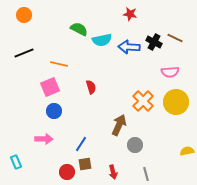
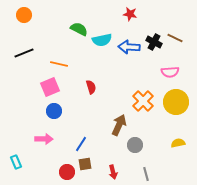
yellow semicircle: moved 9 px left, 8 px up
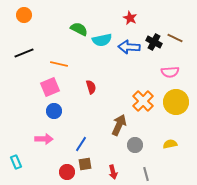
red star: moved 4 px down; rotated 16 degrees clockwise
yellow semicircle: moved 8 px left, 1 px down
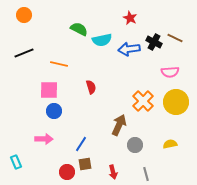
blue arrow: moved 2 px down; rotated 10 degrees counterclockwise
pink square: moved 1 px left, 3 px down; rotated 24 degrees clockwise
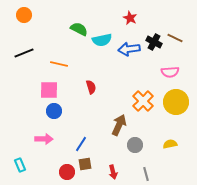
cyan rectangle: moved 4 px right, 3 px down
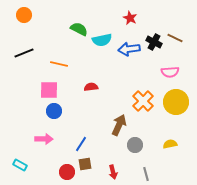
red semicircle: rotated 80 degrees counterclockwise
cyan rectangle: rotated 40 degrees counterclockwise
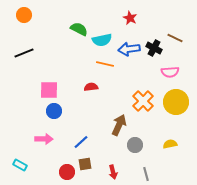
black cross: moved 6 px down
orange line: moved 46 px right
blue line: moved 2 px up; rotated 14 degrees clockwise
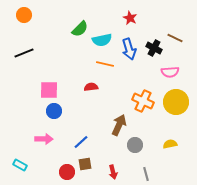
green semicircle: moved 1 px right; rotated 108 degrees clockwise
blue arrow: rotated 100 degrees counterclockwise
orange cross: rotated 20 degrees counterclockwise
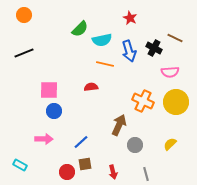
blue arrow: moved 2 px down
yellow semicircle: rotated 32 degrees counterclockwise
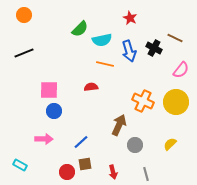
pink semicircle: moved 11 px right, 2 px up; rotated 48 degrees counterclockwise
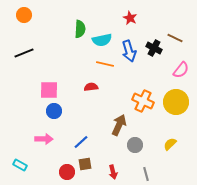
green semicircle: rotated 42 degrees counterclockwise
